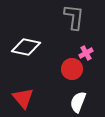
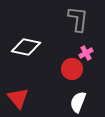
gray L-shape: moved 4 px right, 2 px down
red triangle: moved 5 px left
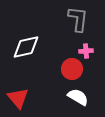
white diamond: rotated 24 degrees counterclockwise
pink cross: moved 2 px up; rotated 24 degrees clockwise
white semicircle: moved 5 px up; rotated 100 degrees clockwise
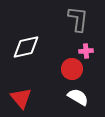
red triangle: moved 3 px right
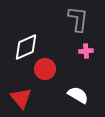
white diamond: rotated 12 degrees counterclockwise
red circle: moved 27 px left
white semicircle: moved 2 px up
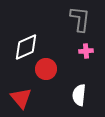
gray L-shape: moved 2 px right
red circle: moved 1 px right
white semicircle: moved 1 px right; rotated 115 degrees counterclockwise
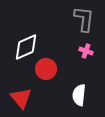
gray L-shape: moved 4 px right
pink cross: rotated 24 degrees clockwise
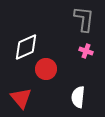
white semicircle: moved 1 px left, 2 px down
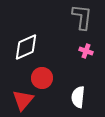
gray L-shape: moved 2 px left, 2 px up
red circle: moved 4 px left, 9 px down
red triangle: moved 2 px right, 2 px down; rotated 20 degrees clockwise
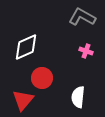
gray L-shape: rotated 68 degrees counterclockwise
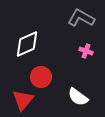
gray L-shape: moved 1 px left, 1 px down
white diamond: moved 1 px right, 3 px up
red circle: moved 1 px left, 1 px up
white semicircle: rotated 60 degrees counterclockwise
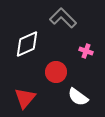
gray L-shape: moved 18 px left; rotated 16 degrees clockwise
red circle: moved 15 px right, 5 px up
red triangle: moved 2 px right, 2 px up
